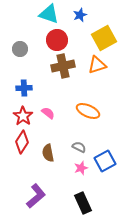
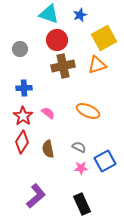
brown semicircle: moved 4 px up
pink star: rotated 16 degrees clockwise
black rectangle: moved 1 px left, 1 px down
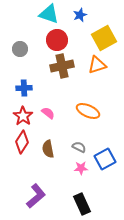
brown cross: moved 1 px left
blue square: moved 2 px up
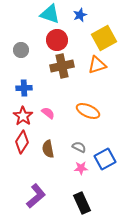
cyan triangle: moved 1 px right
gray circle: moved 1 px right, 1 px down
black rectangle: moved 1 px up
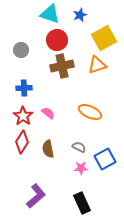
orange ellipse: moved 2 px right, 1 px down
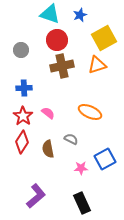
gray semicircle: moved 8 px left, 8 px up
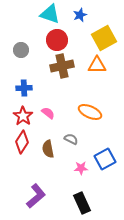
orange triangle: rotated 18 degrees clockwise
